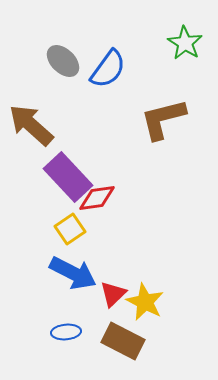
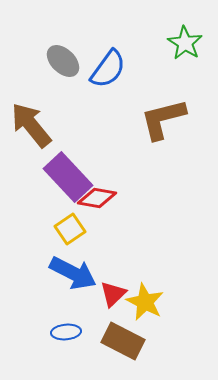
brown arrow: rotated 9 degrees clockwise
red diamond: rotated 18 degrees clockwise
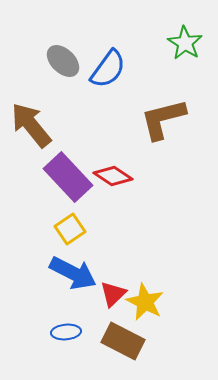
red diamond: moved 16 px right, 22 px up; rotated 24 degrees clockwise
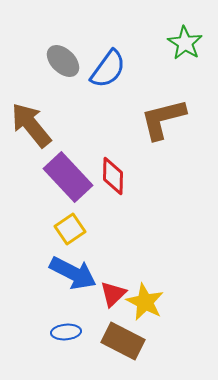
red diamond: rotated 57 degrees clockwise
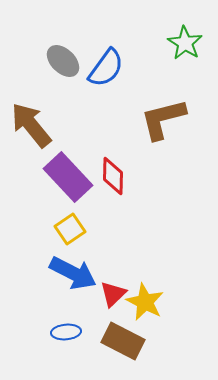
blue semicircle: moved 2 px left, 1 px up
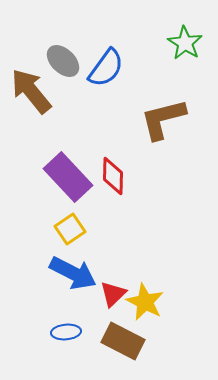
brown arrow: moved 34 px up
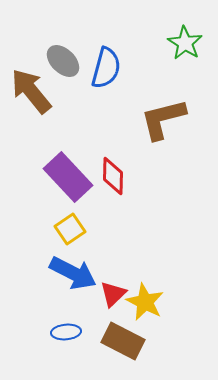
blue semicircle: rotated 21 degrees counterclockwise
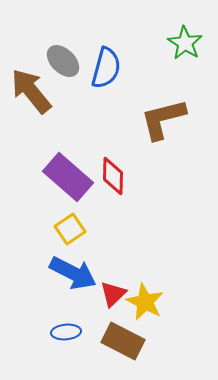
purple rectangle: rotated 6 degrees counterclockwise
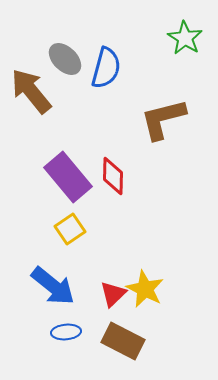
green star: moved 5 px up
gray ellipse: moved 2 px right, 2 px up
purple rectangle: rotated 9 degrees clockwise
blue arrow: moved 20 px left, 13 px down; rotated 12 degrees clockwise
yellow star: moved 13 px up
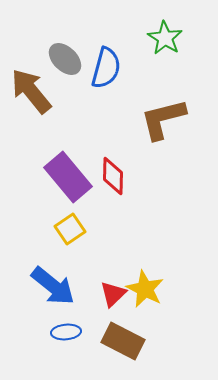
green star: moved 20 px left
